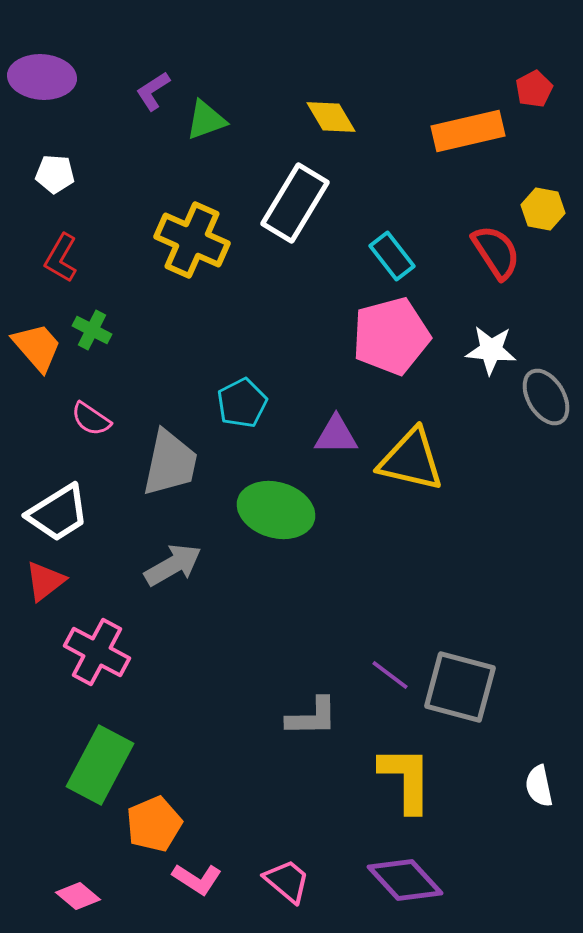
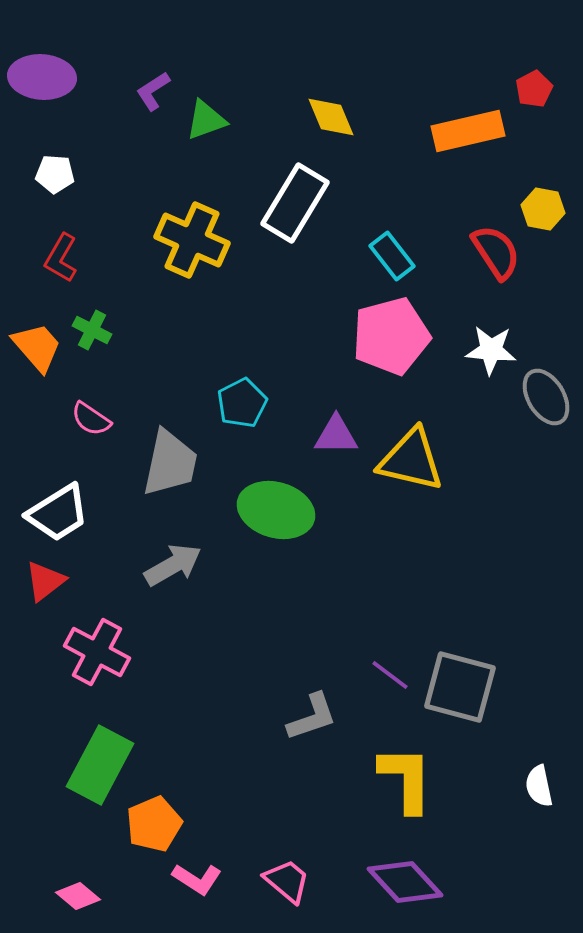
yellow diamond: rotated 8 degrees clockwise
gray L-shape: rotated 18 degrees counterclockwise
purple diamond: moved 2 px down
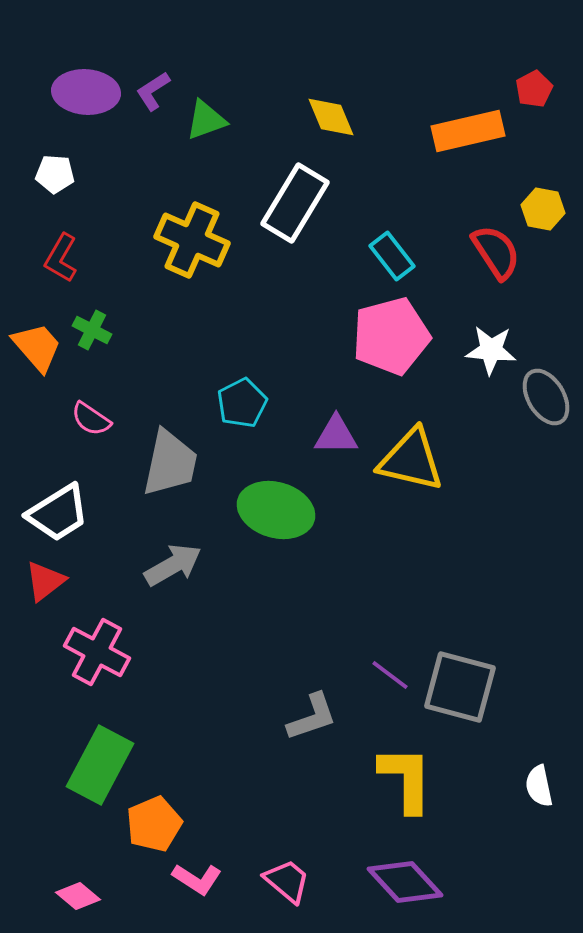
purple ellipse: moved 44 px right, 15 px down
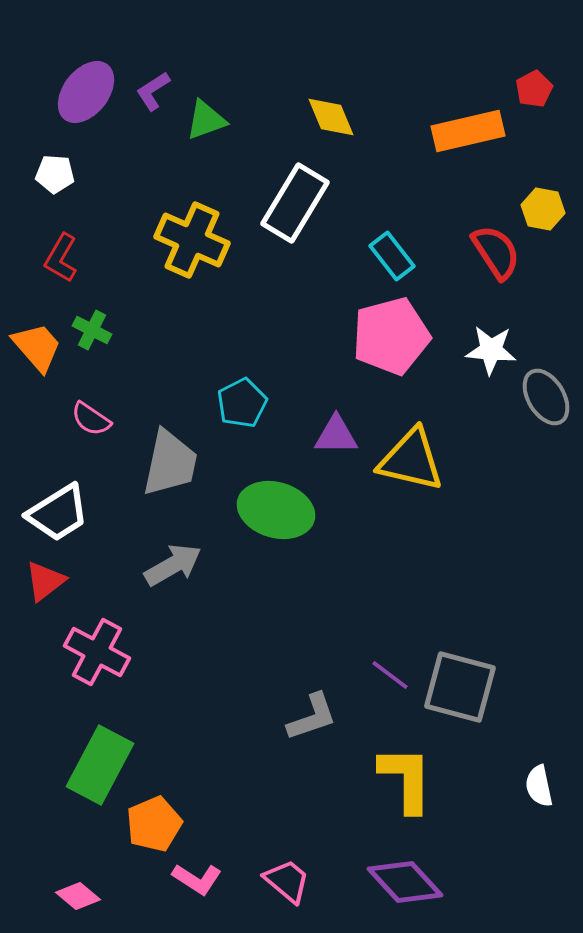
purple ellipse: rotated 56 degrees counterclockwise
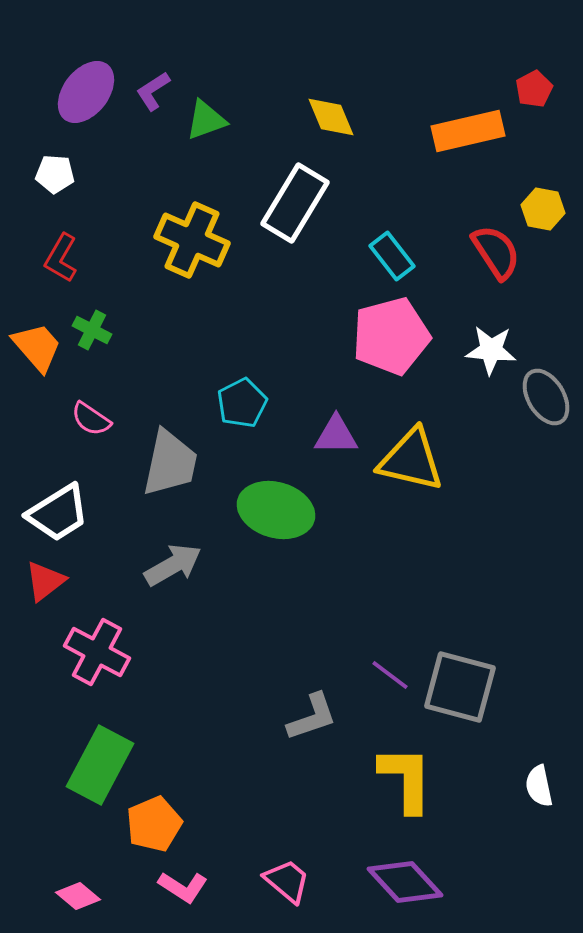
pink L-shape: moved 14 px left, 8 px down
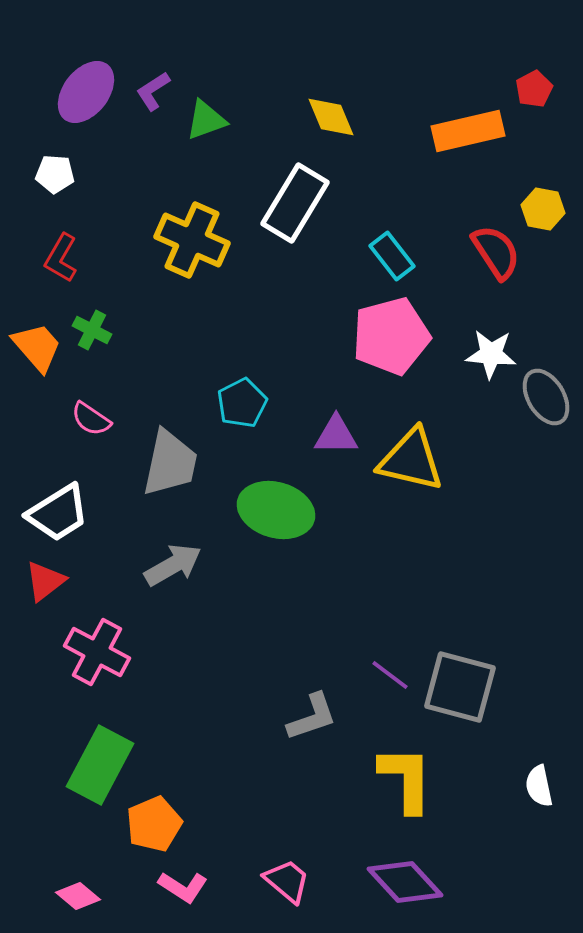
white star: moved 4 px down
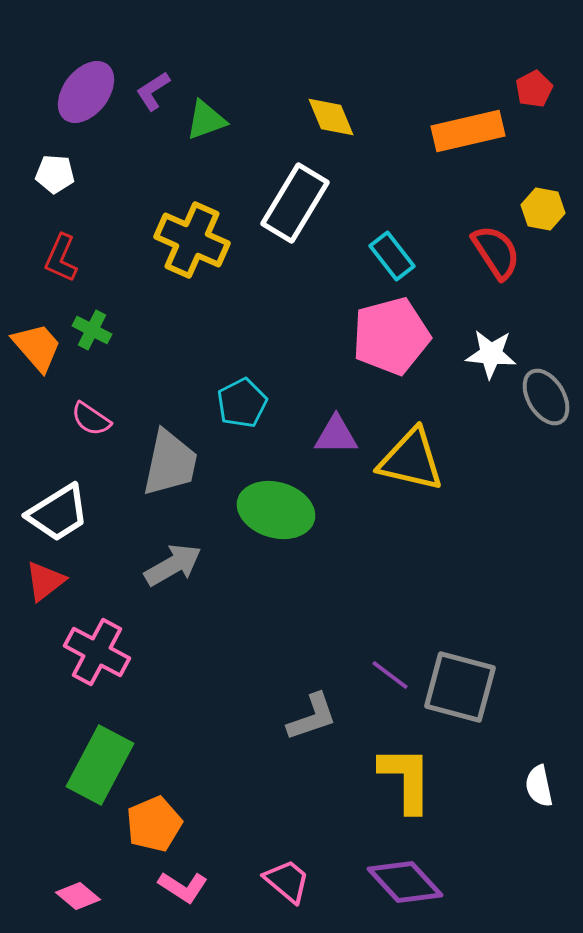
red L-shape: rotated 6 degrees counterclockwise
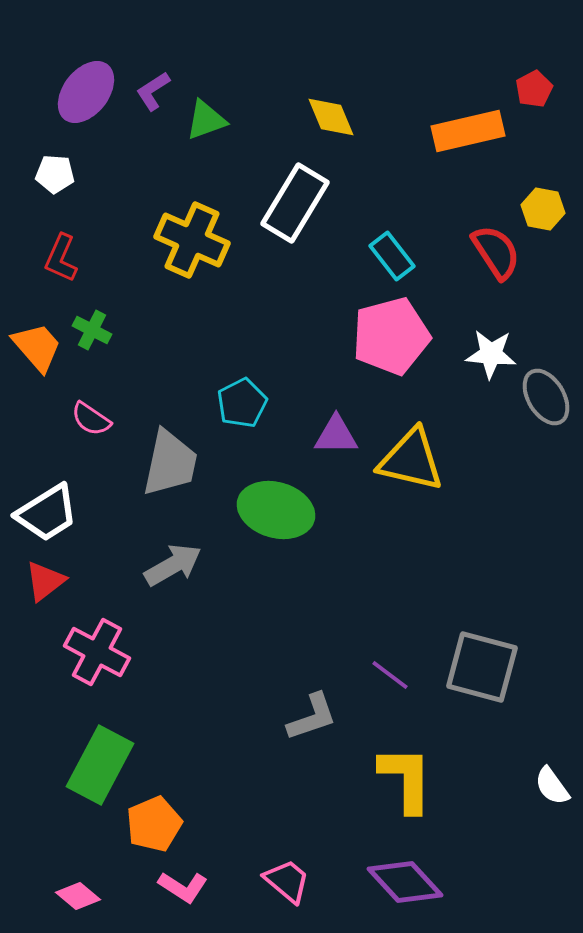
white trapezoid: moved 11 px left
gray square: moved 22 px right, 20 px up
white semicircle: moved 13 px right; rotated 24 degrees counterclockwise
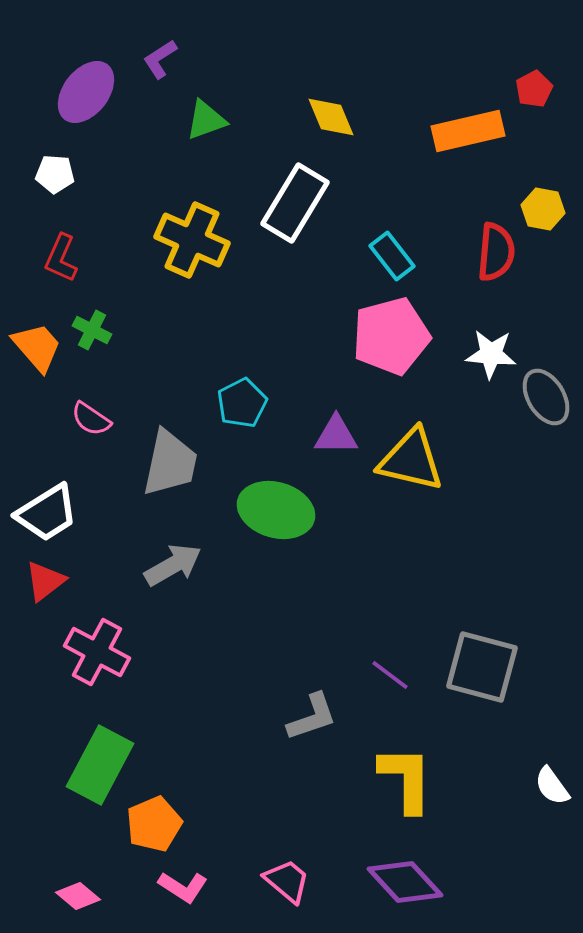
purple L-shape: moved 7 px right, 32 px up
red semicircle: rotated 38 degrees clockwise
